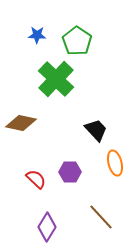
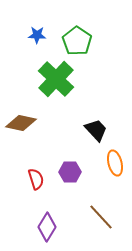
red semicircle: rotated 30 degrees clockwise
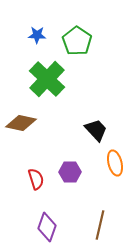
green cross: moved 9 px left
brown line: moved 1 px left, 8 px down; rotated 56 degrees clockwise
purple diamond: rotated 12 degrees counterclockwise
